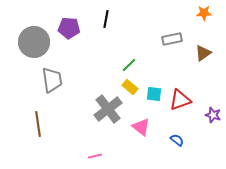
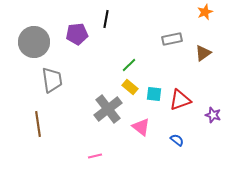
orange star: moved 1 px right, 1 px up; rotated 21 degrees counterclockwise
purple pentagon: moved 8 px right, 6 px down; rotated 10 degrees counterclockwise
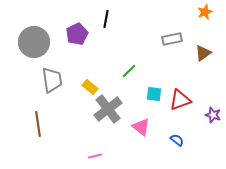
purple pentagon: rotated 20 degrees counterclockwise
green line: moved 6 px down
yellow rectangle: moved 40 px left
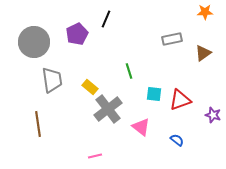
orange star: rotated 21 degrees clockwise
black line: rotated 12 degrees clockwise
green line: rotated 63 degrees counterclockwise
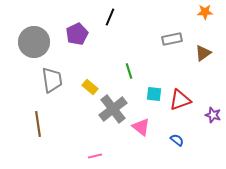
black line: moved 4 px right, 2 px up
gray cross: moved 5 px right
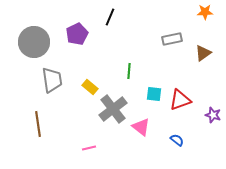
green line: rotated 21 degrees clockwise
pink line: moved 6 px left, 8 px up
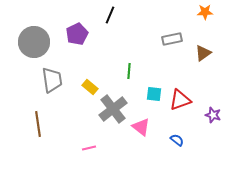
black line: moved 2 px up
